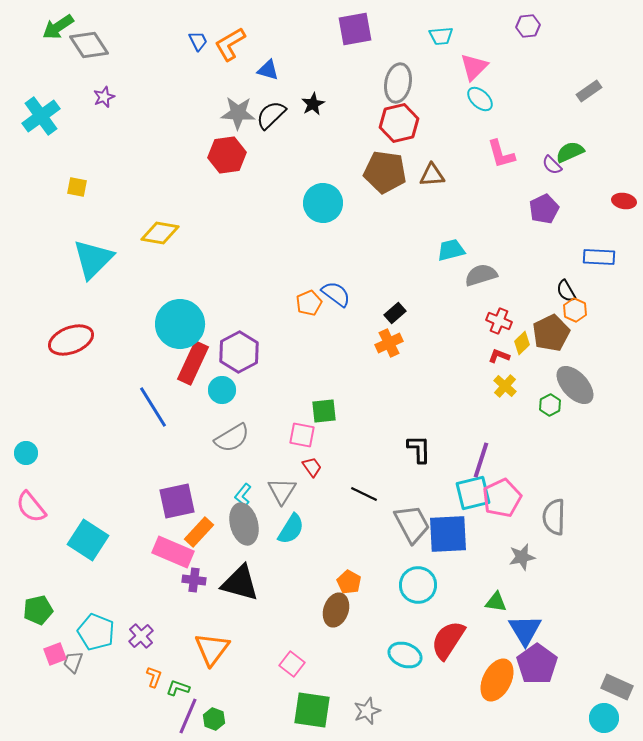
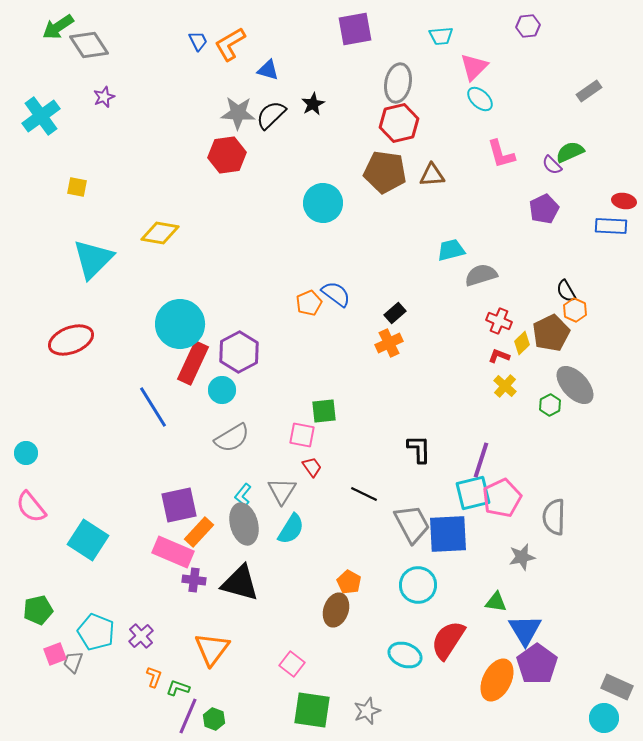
blue rectangle at (599, 257): moved 12 px right, 31 px up
purple square at (177, 501): moved 2 px right, 4 px down
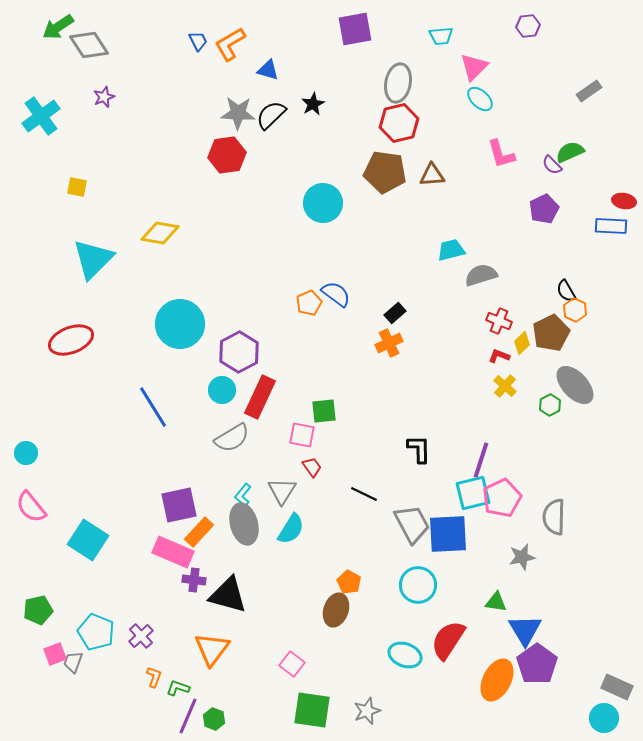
red rectangle at (193, 363): moved 67 px right, 34 px down
black triangle at (240, 583): moved 12 px left, 12 px down
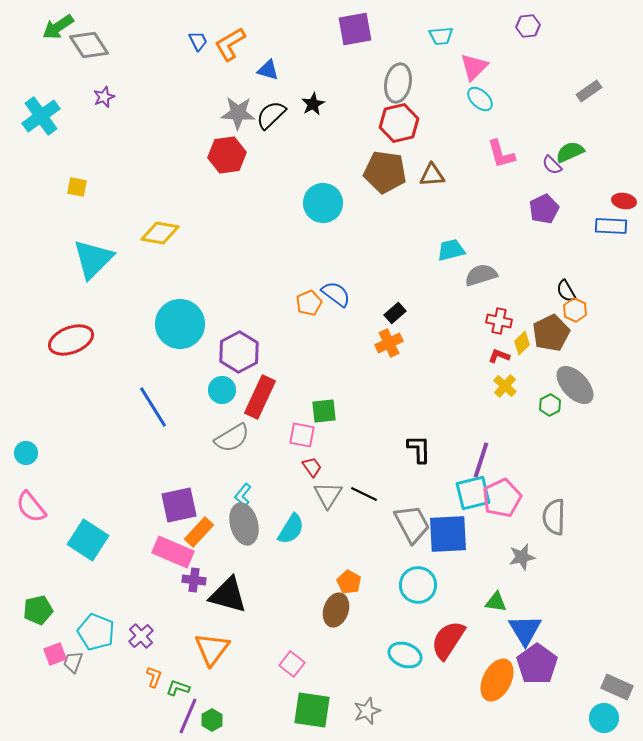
red cross at (499, 321): rotated 10 degrees counterclockwise
gray triangle at (282, 491): moved 46 px right, 4 px down
green hexagon at (214, 719): moved 2 px left, 1 px down; rotated 10 degrees clockwise
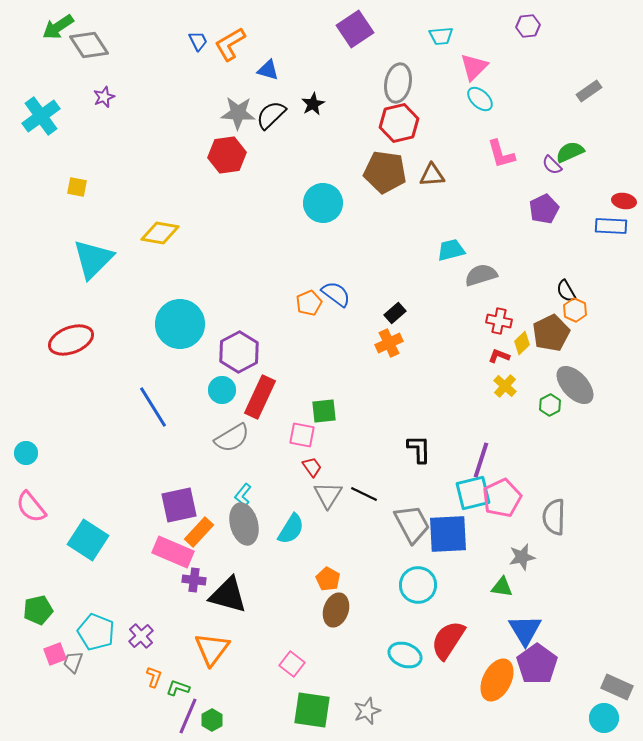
purple square at (355, 29): rotated 24 degrees counterclockwise
orange pentagon at (349, 582): moved 21 px left, 3 px up
green triangle at (496, 602): moved 6 px right, 15 px up
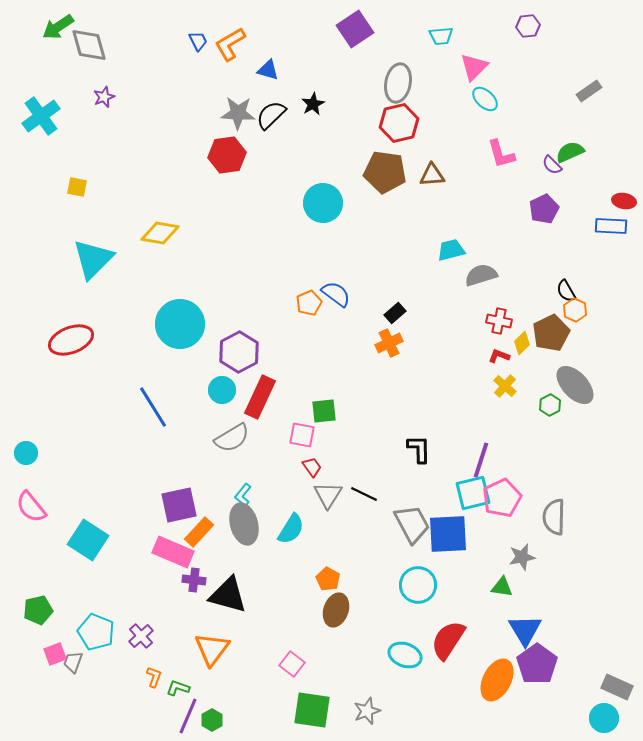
gray diamond at (89, 45): rotated 18 degrees clockwise
cyan ellipse at (480, 99): moved 5 px right
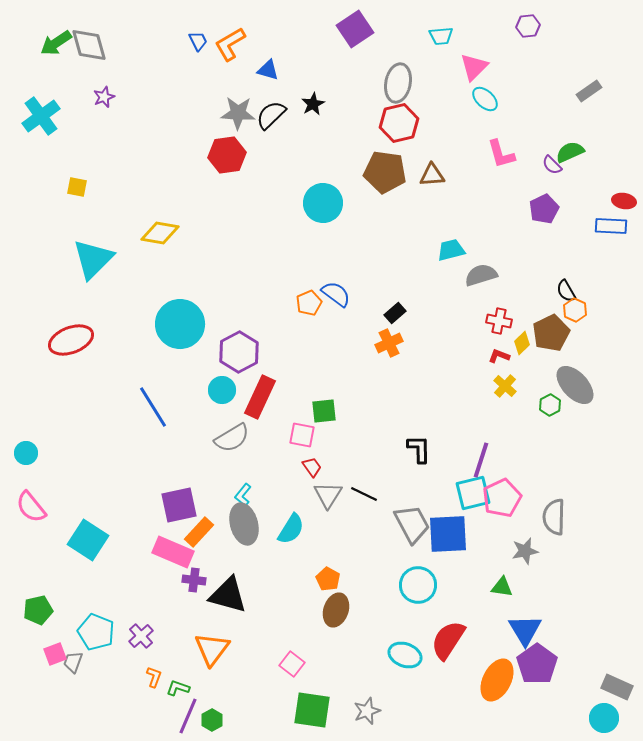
green arrow at (58, 27): moved 2 px left, 16 px down
gray star at (522, 557): moved 3 px right, 6 px up
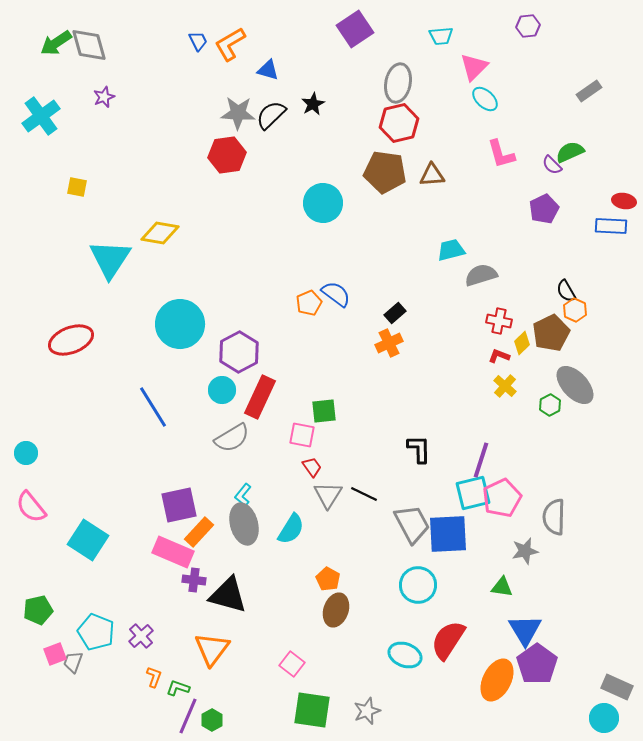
cyan triangle at (93, 259): moved 17 px right; rotated 12 degrees counterclockwise
